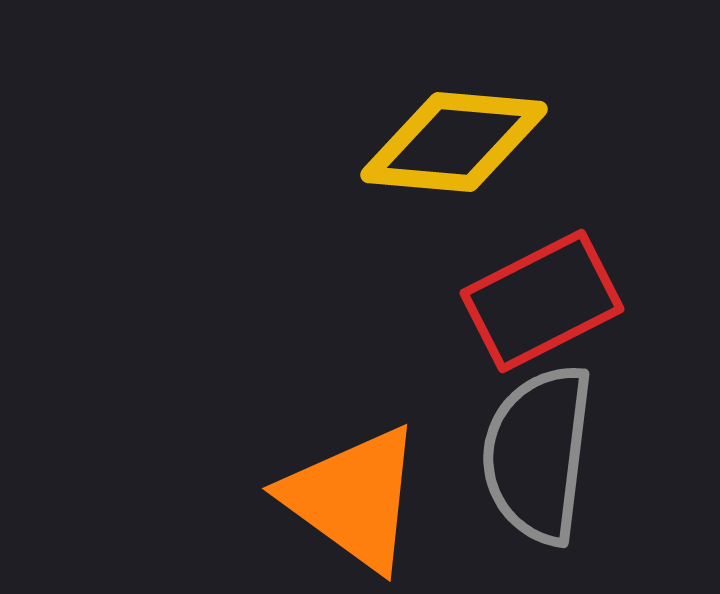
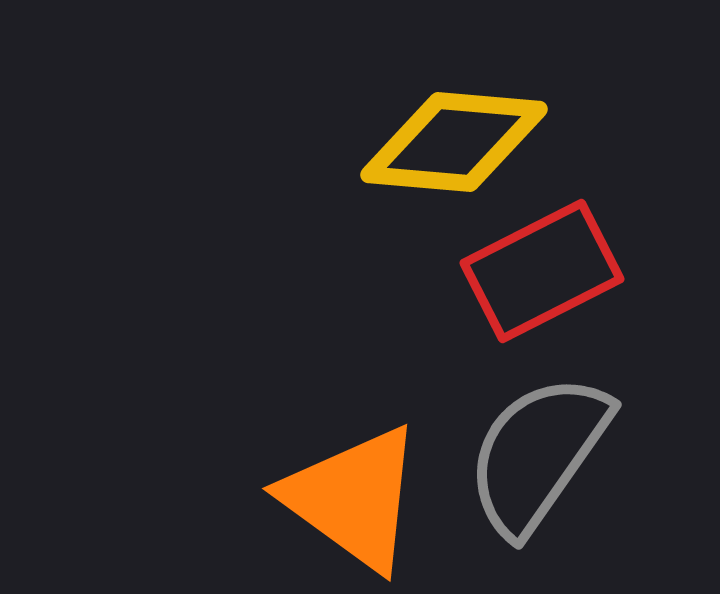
red rectangle: moved 30 px up
gray semicircle: rotated 28 degrees clockwise
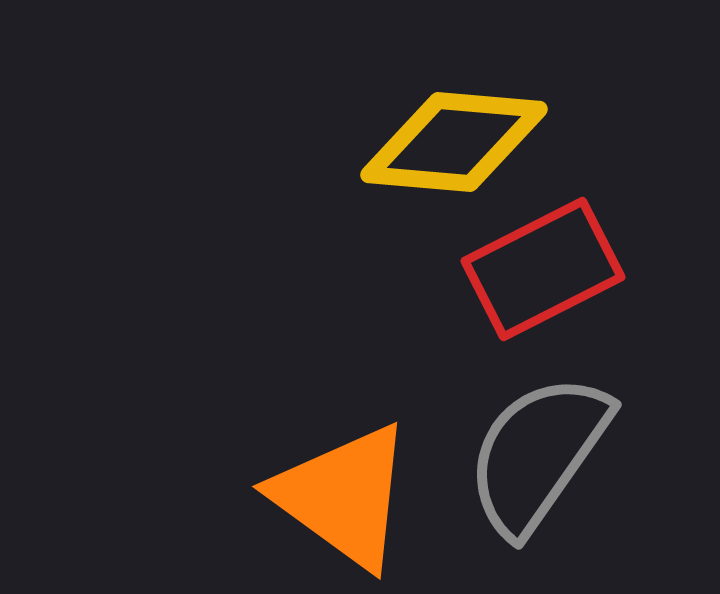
red rectangle: moved 1 px right, 2 px up
orange triangle: moved 10 px left, 2 px up
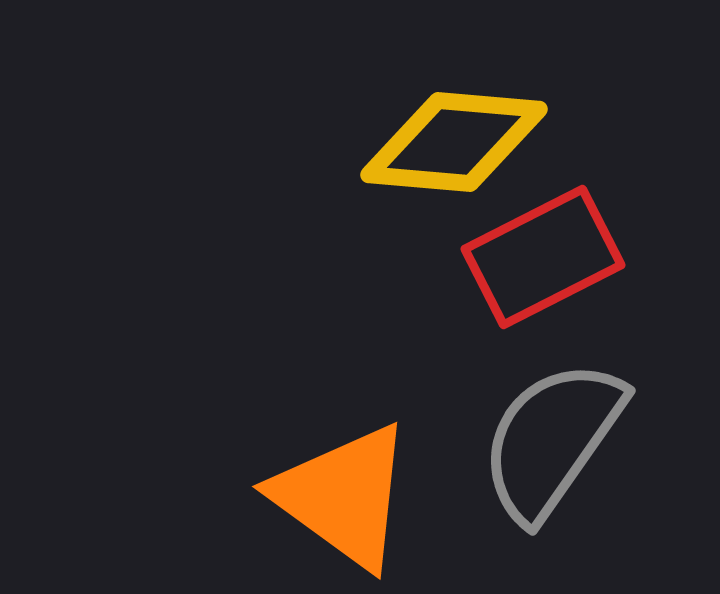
red rectangle: moved 12 px up
gray semicircle: moved 14 px right, 14 px up
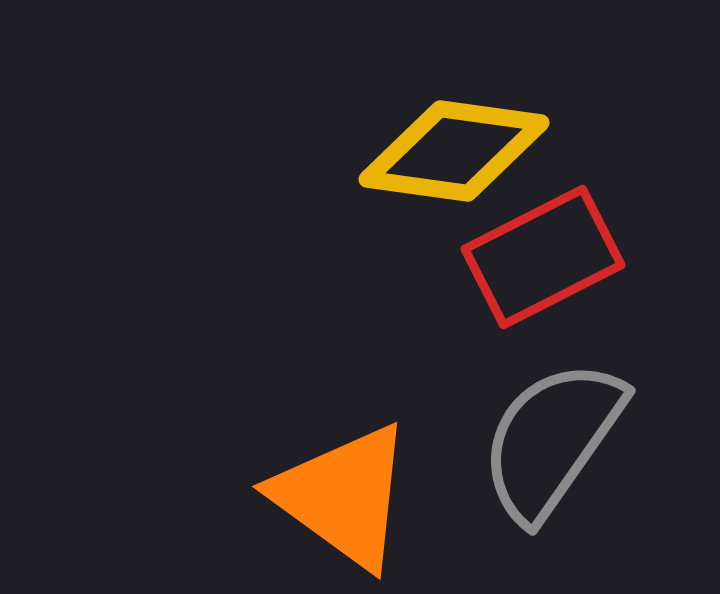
yellow diamond: moved 9 px down; rotated 3 degrees clockwise
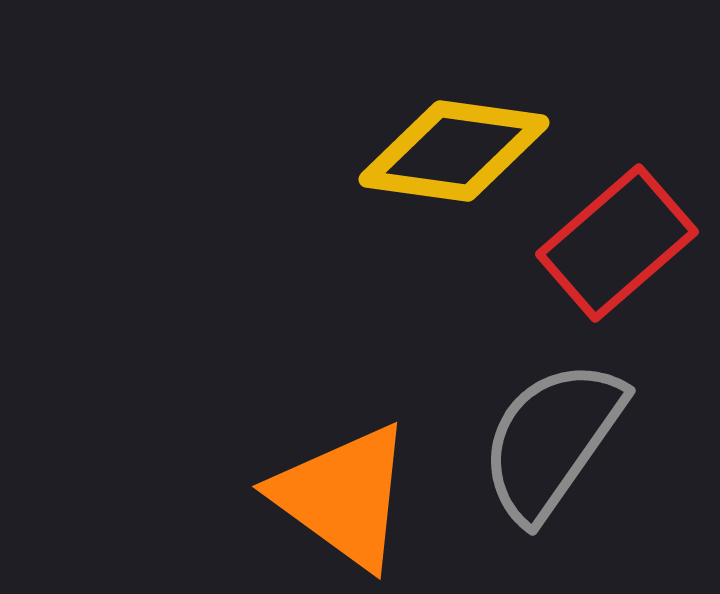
red rectangle: moved 74 px right, 14 px up; rotated 14 degrees counterclockwise
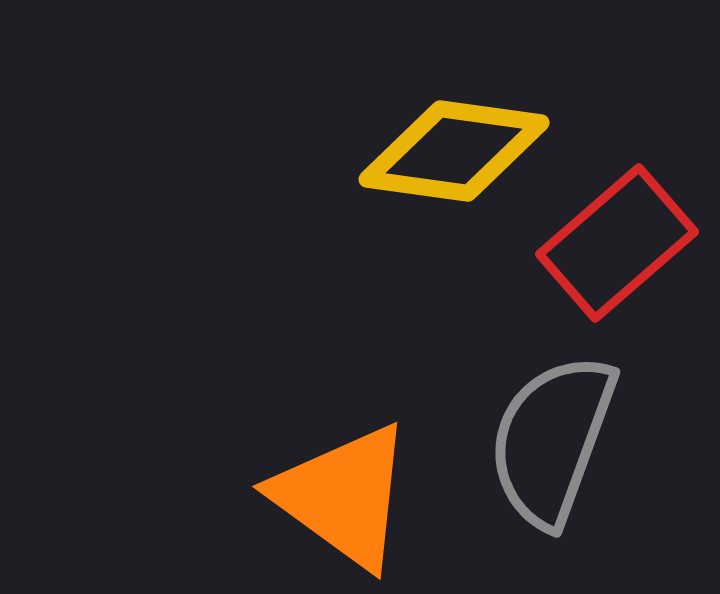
gray semicircle: rotated 15 degrees counterclockwise
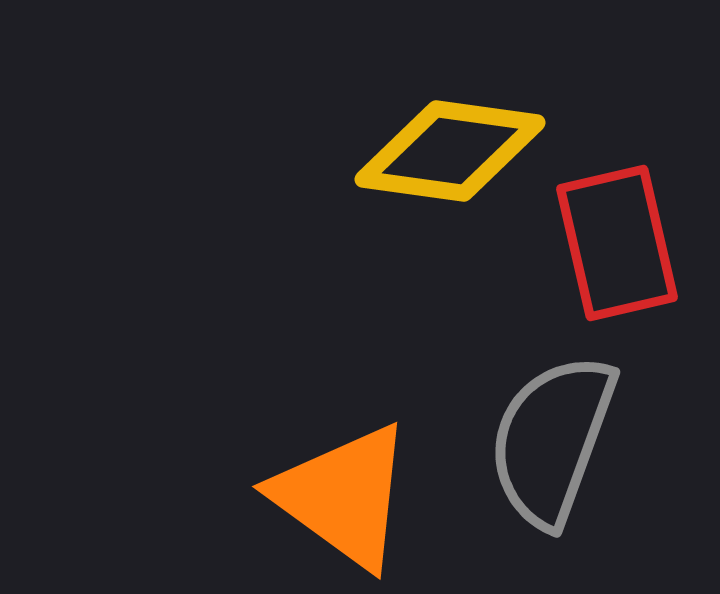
yellow diamond: moved 4 px left
red rectangle: rotated 62 degrees counterclockwise
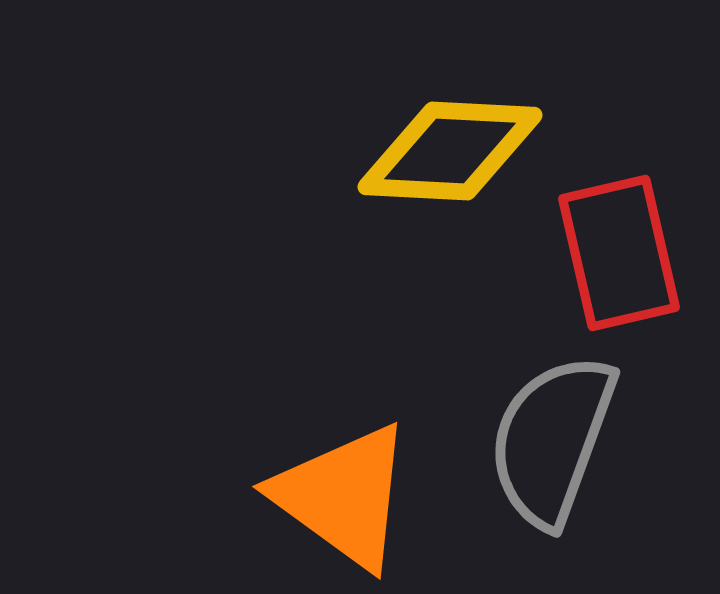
yellow diamond: rotated 5 degrees counterclockwise
red rectangle: moved 2 px right, 10 px down
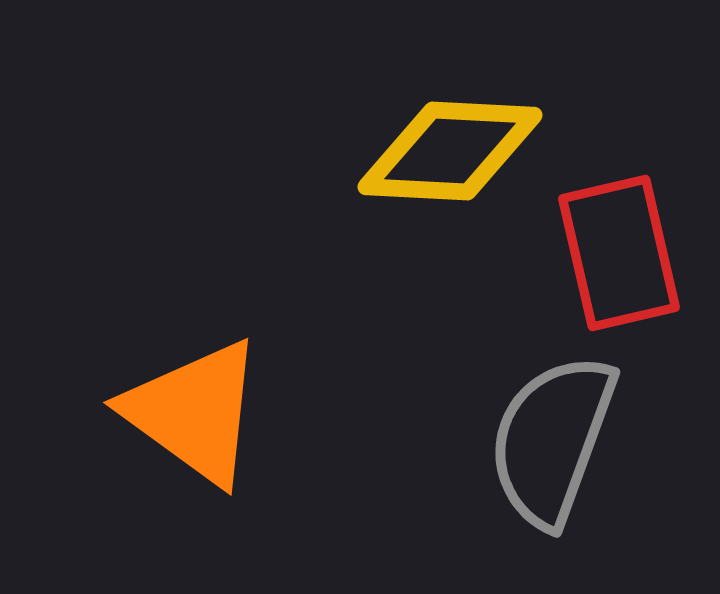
orange triangle: moved 149 px left, 84 px up
